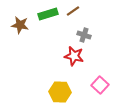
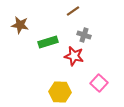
green rectangle: moved 28 px down
pink square: moved 1 px left, 2 px up
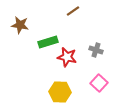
gray cross: moved 12 px right, 15 px down
red star: moved 7 px left, 1 px down
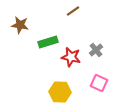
gray cross: rotated 32 degrees clockwise
red star: moved 4 px right
pink square: rotated 18 degrees counterclockwise
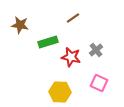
brown line: moved 7 px down
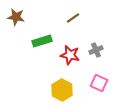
brown star: moved 4 px left, 8 px up
green rectangle: moved 6 px left, 1 px up
gray cross: rotated 16 degrees clockwise
red star: moved 1 px left, 2 px up
yellow hexagon: moved 2 px right, 2 px up; rotated 25 degrees clockwise
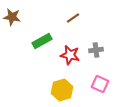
brown star: moved 4 px left
green rectangle: rotated 12 degrees counterclockwise
gray cross: rotated 16 degrees clockwise
pink square: moved 1 px right, 1 px down
yellow hexagon: rotated 15 degrees clockwise
